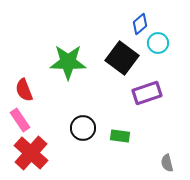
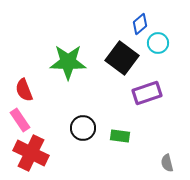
red cross: rotated 16 degrees counterclockwise
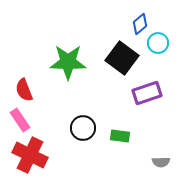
red cross: moved 1 px left, 2 px down
gray semicircle: moved 6 px left, 1 px up; rotated 78 degrees counterclockwise
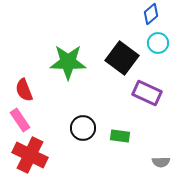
blue diamond: moved 11 px right, 10 px up
purple rectangle: rotated 44 degrees clockwise
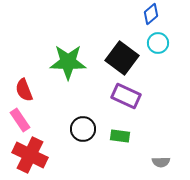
purple rectangle: moved 21 px left, 3 px down
black circle: moved 1 px down
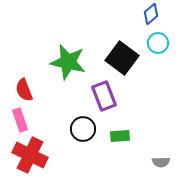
green star: rotated 12 degrees clockwise
purple rectangle: moved 22 px left; rotated 44 degrees clockwise
pink rectangle: rotated 15 degrees clockwise
green rectangle: rotated 12 degrees counterclockwise
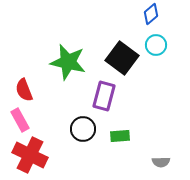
cyan circle: moved 2 px left, 2 px down
purple rectangle: rotated 36 degrees clockwise
pink rectangle: rotated 10 degrees counterclockwise
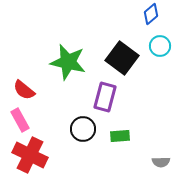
cyan circle: moved 4 px right, 1 px down
red semicircle: rotated 30 degrees counterclockwise
purple rectangle: moved 1 px right, 1 px down
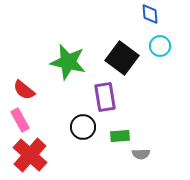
blue diamond: moved 1 px left; rotated 55 degrees counterclockwise
purple rectangle: rotated 24 degrees counterclockwise
black circle: moved 2 px up
red cross: rotated 16 degrees clockwise
gray semicircle: moved 20 px left, 8 px up
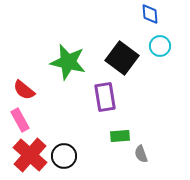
black circle: moved 19 px left, 29 px down
gray semicircle: rotated 72 degrees clockwise
